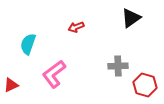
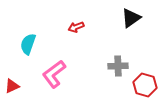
red triangle: moved 1 px right, 1 px down
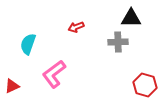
black triangle: rotated 35 degrees clockwise
gray cross: moved 24 px up
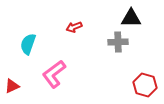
red arrow: moved 2 px left
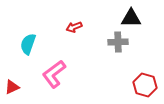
red triangle: moved 1 px down
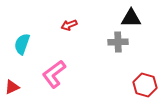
red arrow: moved 5 px left, 2 px up
cyan semicircle: moved 6 px left
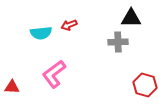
cyan semicircle: moved 19 px right, 11 px up; rotated 115 degrees counterclockwise
red triangle: rotated 28 degrees clockwise
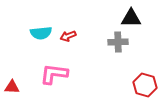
red arrow: moved 1 px left, 11 px down
pink L-shape: rotated 44 degrees clockwise
